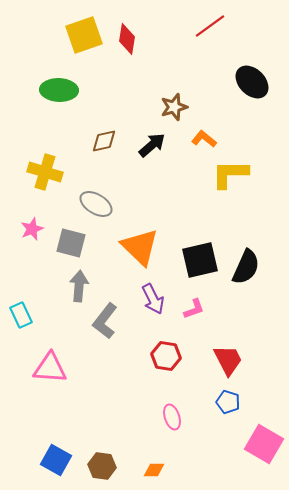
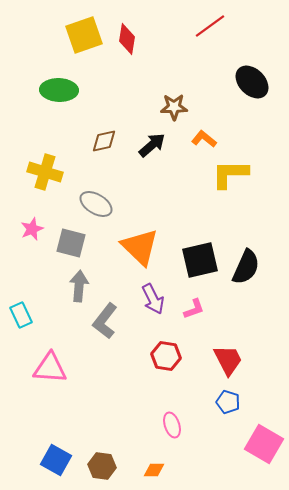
brown star: rotated 16 degrees clockwise
pink ellipse: moved 8 px down
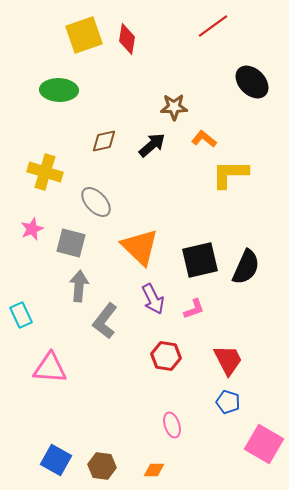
red line: moved 3 px right
gray ellipse: moved 2 px up; rotated 16 degrees clockwise
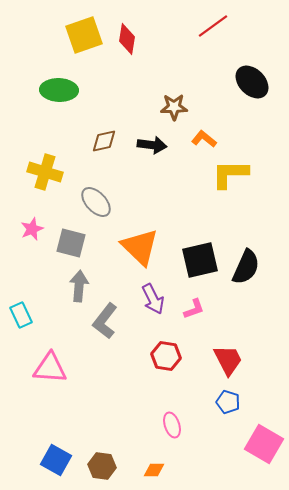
black arrow: rotated 48 degrees clockwise
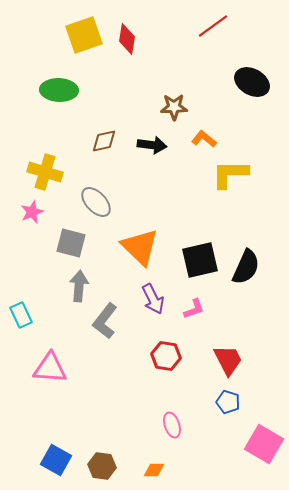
black ellipse: rotated 16 degrees counterclockwise
pink star: moved 17 px up
